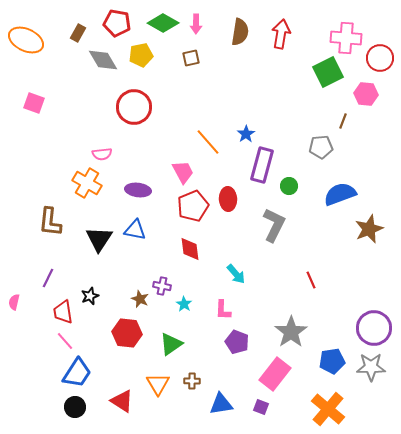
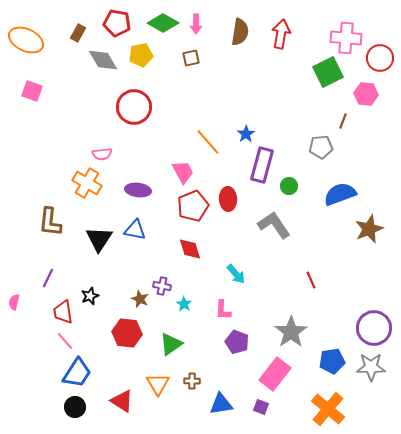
pink square at (34, 103): moved 2 px left, 12 px up
gray L-shape at (274, 225): rotated 60 degrees counterclockwise
red diamond at (190, 249): rotated 10 degrees counterclockwise
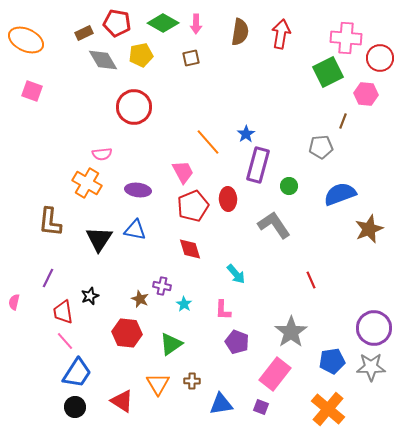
brown rectangle at (78, 33): moved 6 px right; rotated 36 degrees clockwise
purple rectangle at (262, 165): moved 4 px left
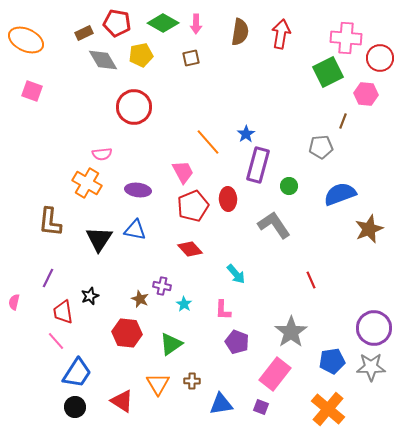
red diamond at (190, 249): rotated 25 degrees counterclockwise
pink line at (65, 341): moved 9 px left
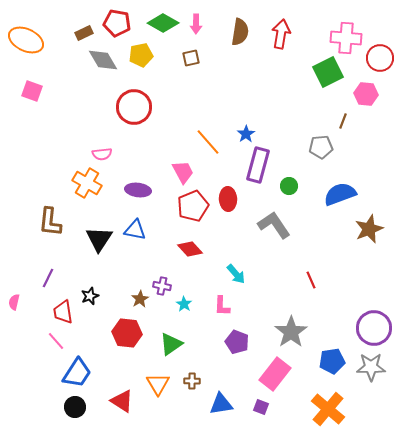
brown star at (140, 299): rotated 18 degrees clockwise
pink L-shape at (223, 310): moved 1 px left, 4 px up
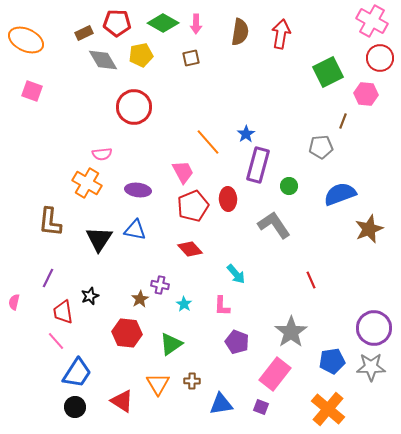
red pentagon at (117, 23): rotated 8 degrees counterclockwise
pink cross at (346, 38): moved 26 px right, 17 px up; rotated 24 degrees clockwise
purple cross at (162, 286): moved 2 px left, 1 px up
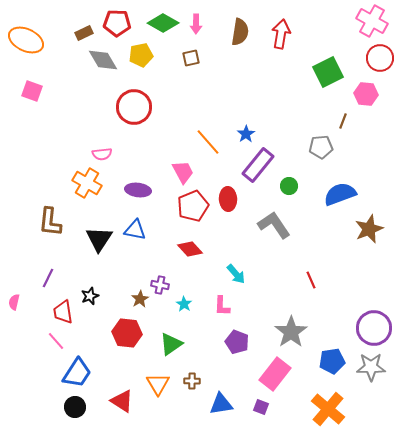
purple rectangle at (258, 165): rotated 24 degrees clockwise
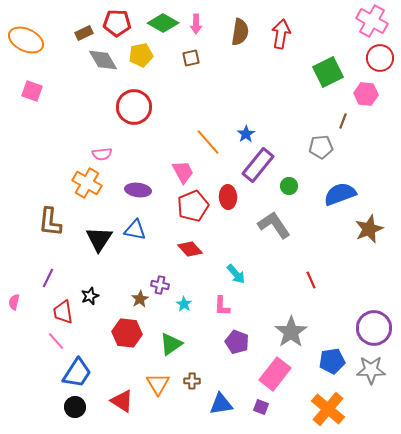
red ellipse at (228, 199): moved 2 px up
gray star at (371, 367): moved 3 px down
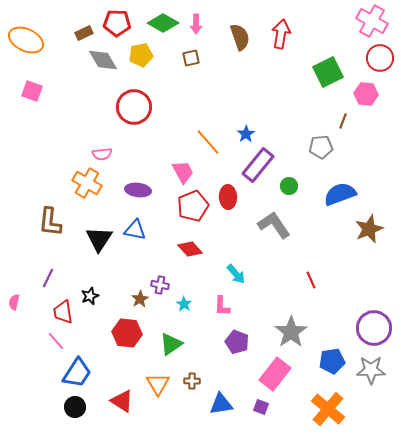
brown semicircle at (240, 32): moved 5 px down; rotated 28 degrees counterclockwise
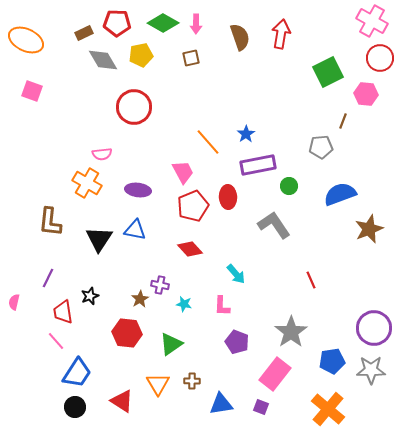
purple rectangle at (258, 165): rotated 40 degrees clockwise
cyan star at (184, 304): rotated 21 degrees counterclockwise
